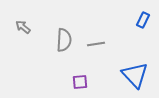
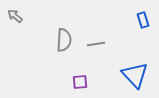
blue rectangle: rotated 42 degrees counterclockwise
gray arrow: moved 8 px left, 11 px up
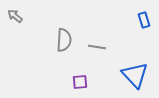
blue rectangle: moved 1 px right
gray line: moved 1 px right, 3 px down; rotated 18 degrees clockwise
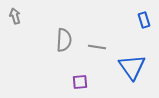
gray arrow: rotated 35 degrees clockwise
blue triangle: moved 3 px left, 8 px up; rotated 8 degrees clockwise
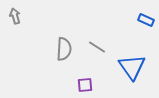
blue rectangle: moved 2 px right; rotated 49 degrees counterclockwise
gray semicircle: moved 9 px down
gray line: rotated 24 degrees clockwise
purple square: moved 5 px right, 3 px down
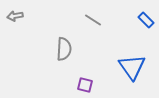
gray arrow: rotated 84 degrees counterclockwise
blue rectangle: rotated 21 degrees clockwise
gray line: moved 4 px left, 27 px up
purple square: rotated 21 degrees clockwise
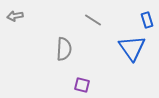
blue rectangle: moved 1 px right; rotated 28 degrees clockwise
blue triangle: moved 19 px up
purple square: moved 3 px left
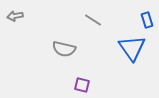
gray semicircle: rotated 100 degrees clockwise
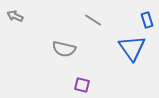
gray arrow: rotated 35 degrees clockwise
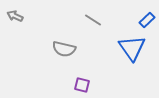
blue rectangle: rotated 63 degrees clockwise
